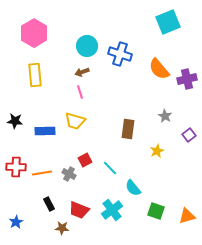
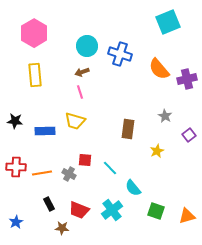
red square: rotated 32 degrees clockwise
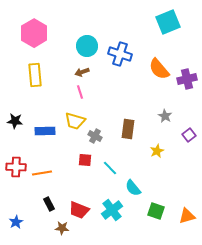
gray cross: moved 26 px right, 38 px up
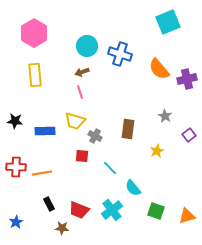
red square: moved 3 px left, 4 px up
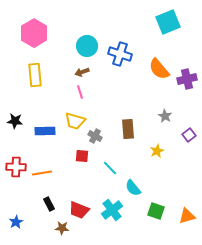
brown rectangle: rotated 12 degrees counterclockwise
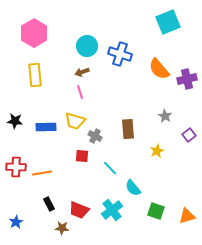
blue rectangle: moved 1 px right, 4 px up
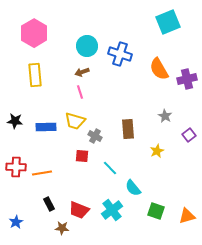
orange semicircle: rotated 10 degrees clockwise
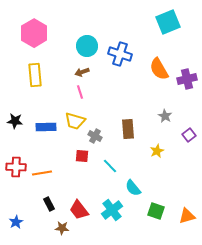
cyan line: moved 2 px up
red trapezoid: rotated 30 degrees clockwise
